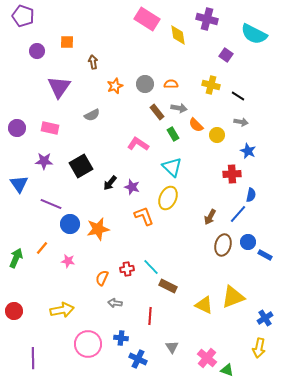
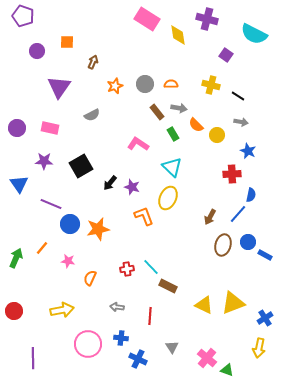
brown arrow at (93, 62): rotated 32 degrees clockwise
orange semicircle at (102, 278): moved 12 px left
yellow triangle at (233, 297): moved 6 px down
gray arrow at (115, 303): moved 2 px right, 4 px down
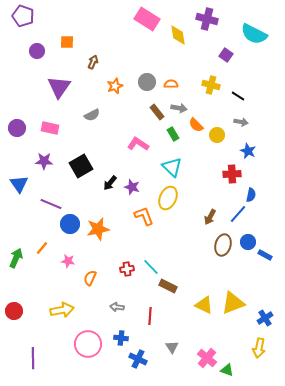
gray circle at (145, 84): moved 2 px right, 2 px up
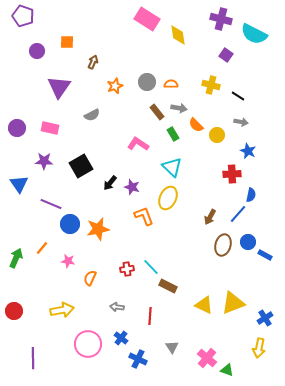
purple cross at (207, 19): moved 14 px right
blue cross at (121, 338): rotated 32 degrees clockwise
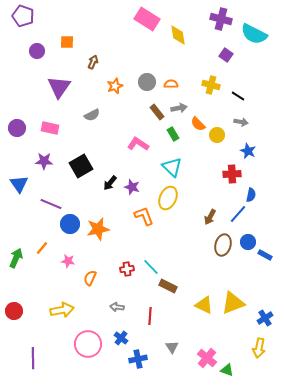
gray arrow at (179, 108): rotated 21 degrees counterclockwise
orange semicircle at (196, 125): moved 2 px right, 1 px up
blue cross at (138, 359): rotated 36 degrees counterclockwise
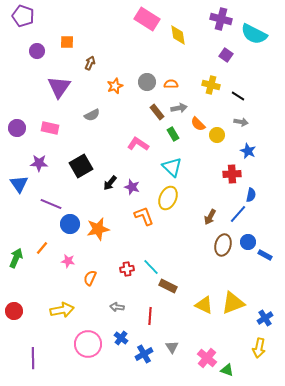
brown arrow at (93, 62): moved 3 px left, 1 px down
purple star at (44, 161): moved 5 px left, 2 px down
blue cross at (138, 359): moved 6 px right, 5 px up; rotated 18 degrees counterclockwise
